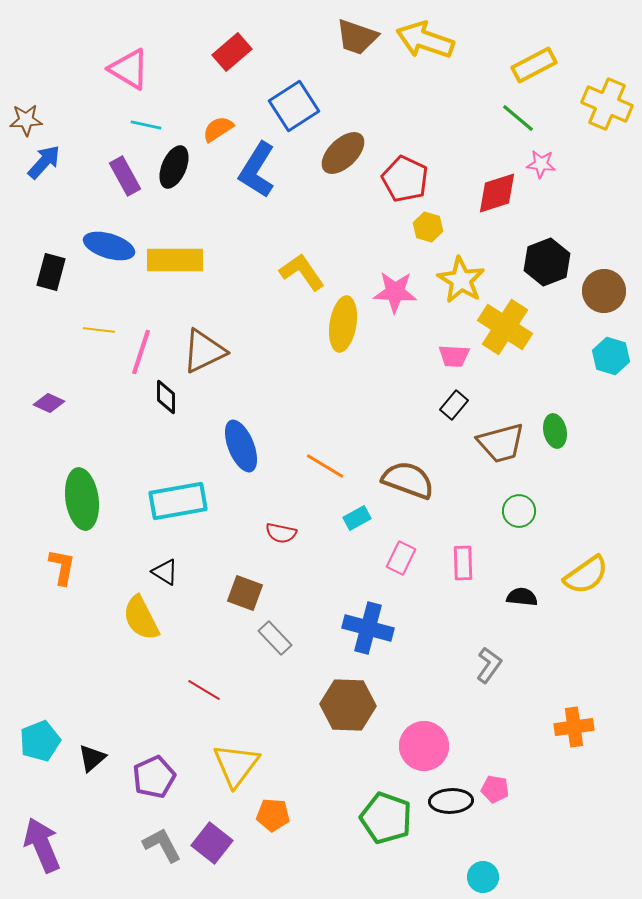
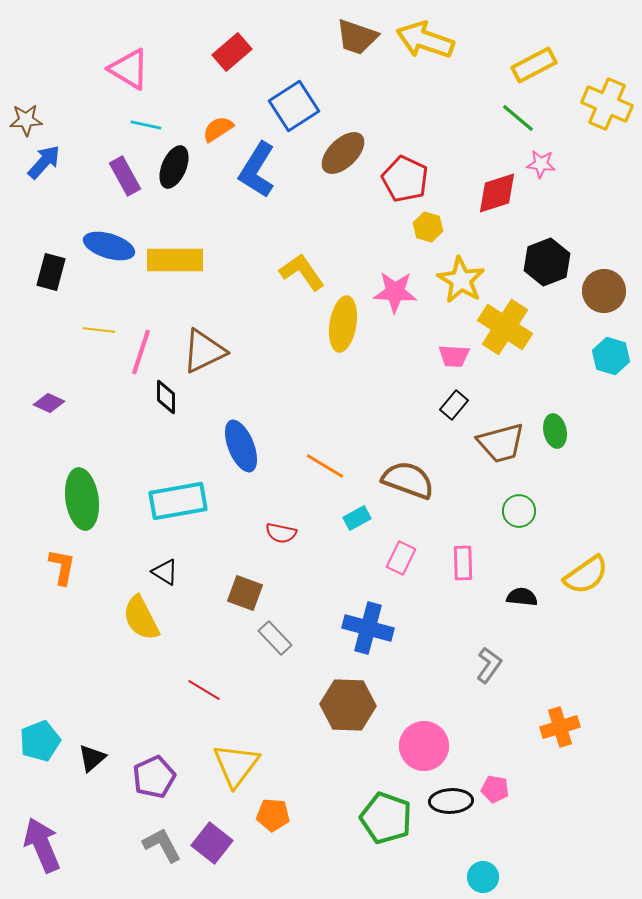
orange cross at (574, 727): moved 14 px left; rotated 9 degrees counterclockwise
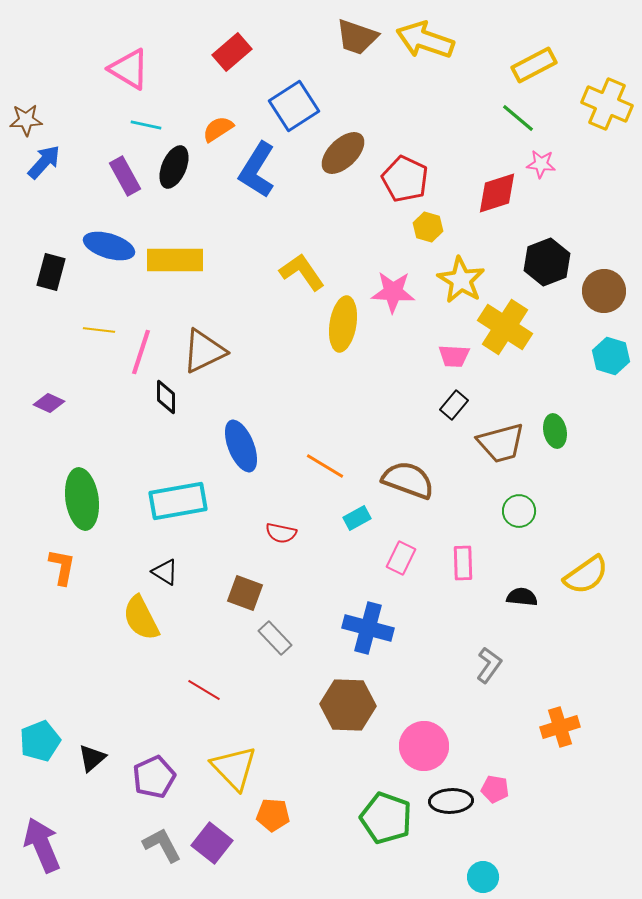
pink star at (395, 292): moved 2 px left
yellow triangle at (236, 765): moved 2 px left, 3 px down; rotated 21 degrees counterclockwise
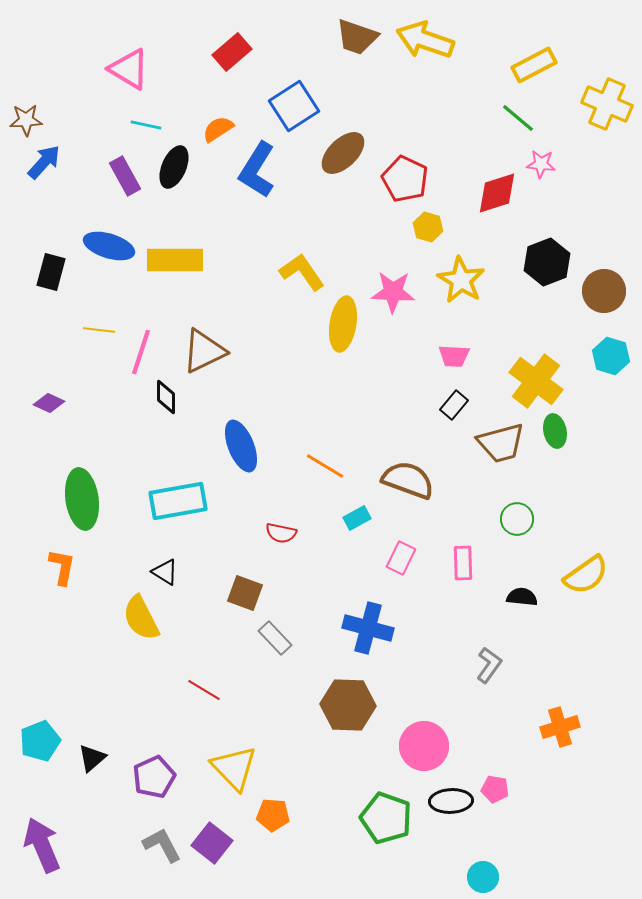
yellow cross at (505, 327): moved 31 px right, 54 px down; rotated 4 degrees clockwise
green circle at (519, 511): moved 2 px left, 8 px down
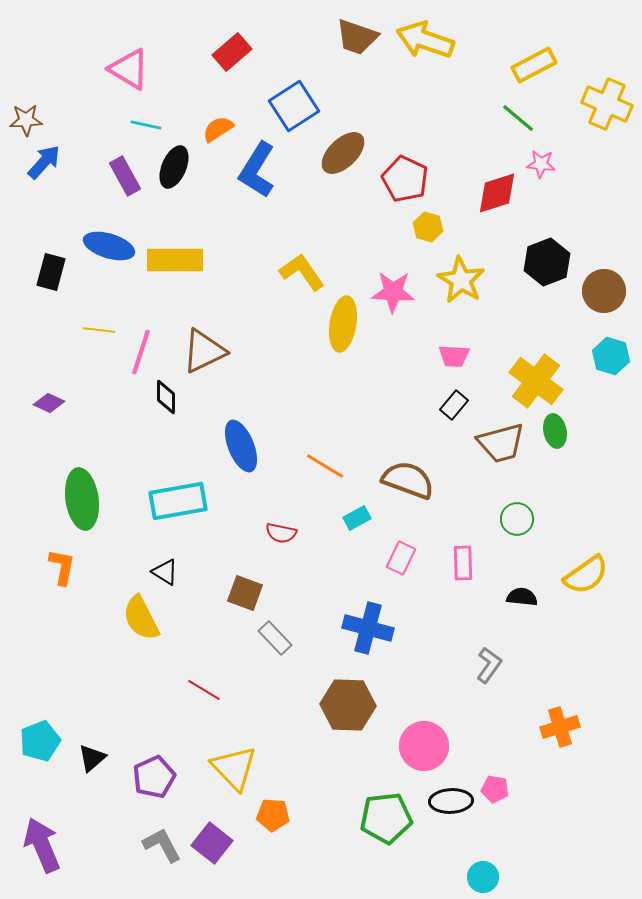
green pentagon at (386, 818): rotated 27 degrees counterclockwise
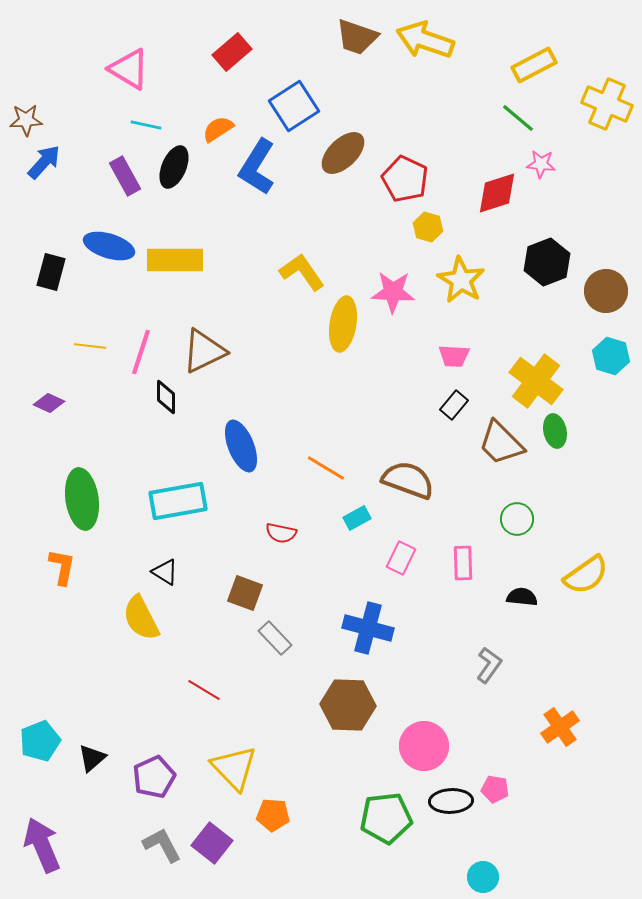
blue L-shape at (257, 170): moved 3 px up
brown circle at (604, 291): moved 2 px right
yellow line at (99, 330): moved 9 px left, 16 px down
brown trapezoid at (501, 443): rotated 60 degrees clockwise
orange line at (325, 466): moved 1 px right, 2 px down
orange cross at (560, 727): rotated 18 degrees counterclockwise
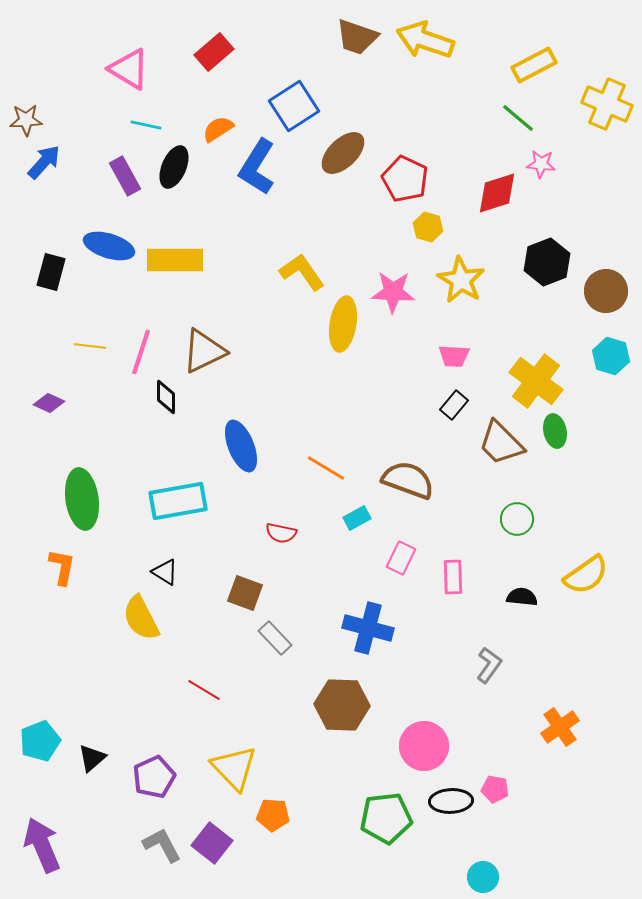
red rectangle at (232, 52): moved 18 px left
pink rectangle at (463, 563): moved 10 px left, 14 px down
brown hexagon at (348, 705): moved 6 px left
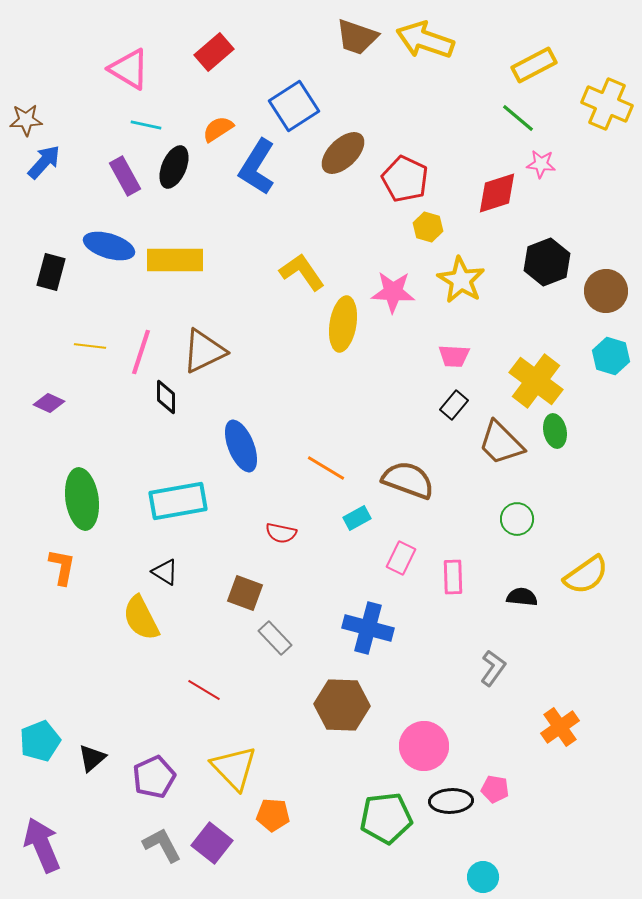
gray L-shape at (489, 665): moved 4 px right, 3 px down
